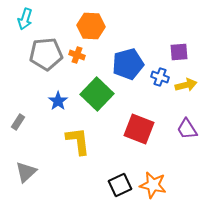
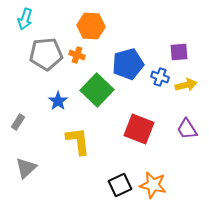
green square: moved 4 px up
gray triangle: moved 4 px up
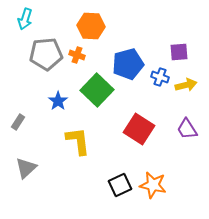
red square: rotated 12 degrees clockwise
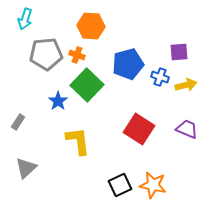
green square: moved 10 px left, 5 px up
purple trapezoid: rotated 145 degrees clockwise
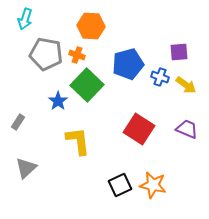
gray pentagon: rotated 16 degrees clockwise
yellow arrow: rotated 50 degrees clockwise
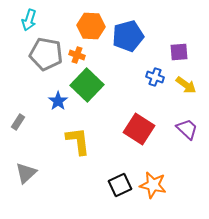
cyan arrow: moved 4 px right, 1 px down
blue pentagon: moved 28 px up
blue cross: moved 5 px left
purple trapezoid: rotated 20 degrees clockwise
gray triangle: moved 5 px down
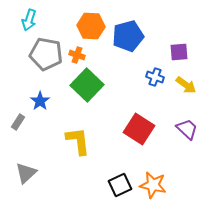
blue star: moved 18 px left
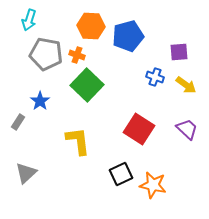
black square: moved 1 px right, 11 px up
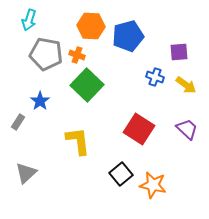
black square: rotated 15 degrees counterclockwise
